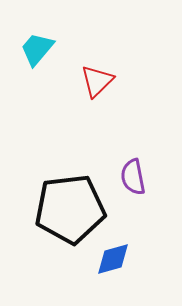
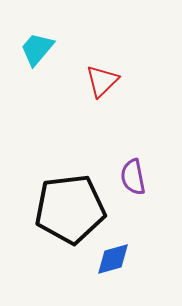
red triangle: moved 5 px right
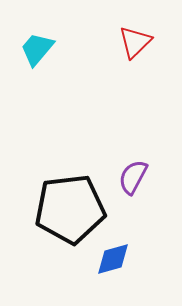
red triangle: moved 33 px right, 39 px up
purple semicircle: rotated 39 degrees clockwise
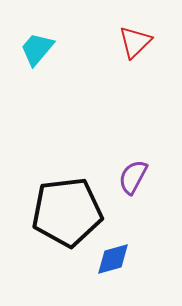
black pentagon: moved 3 px left, 3 px down
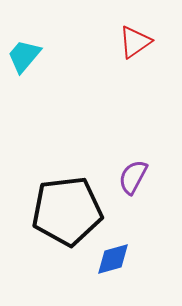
red triangle: rotated 9 degrees clockwise
cyan trapezoid: moved 13 px left, 7 px down
black pentagon: moved 1 px up
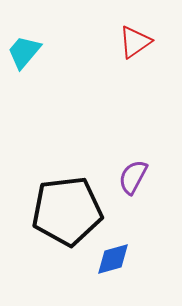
cyan trapezoid: moved 4 px up
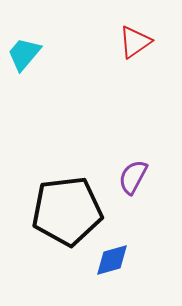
cyan trapezoid: moved 2 px down
blue diamond: moved 1 px left, 1 px down
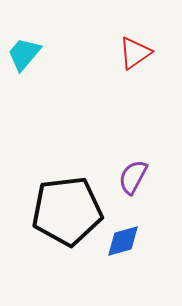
red triangle: moved 11 px down
blue diamond: moved 11 px right, 19 px up
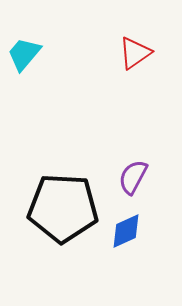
black pentagon: moved 4 px left, 3 px up; rotated 10 degrees clockwise
blue diamond: moved 3 px right, 10 px up; rotated 9 degrees counterclockwise
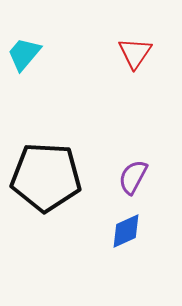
red triangle: rotated 21 degrees counterclockwise
black pentagon: moved 17 px left, 31 px up
